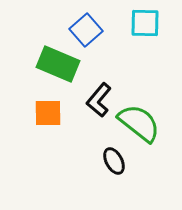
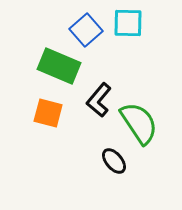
cyan square: moved 17 px left
green rectangle: moved 1 px right, 2 px down
orange square: rotated 16 degrees clockwise
green semicircle: rotated 18 degrees clockwise
black ellipse: rotated 12 degrees counterclockwise
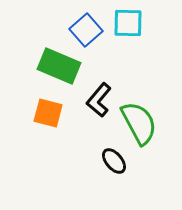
green semicircle: rotated 6 degrees clockwise
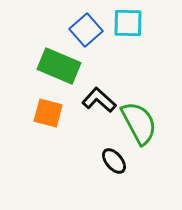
black L-shape: rotated 92 degrees clockwise
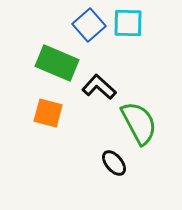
blue square: moved 3 px right, 5 px up
green rectangle: moved 2 px left, 3 px up
black L-shape: moved 13 px up
black ellipse: moved 2 px down
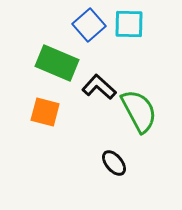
cyan square: moved 1 px right, 1 px down
orange square: moved 3 px left, 1 px up
green semicircle: moved 12 px up
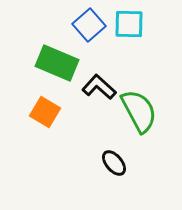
orange square: rotated 16 degrees clockwise
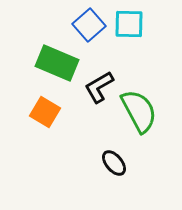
black L-shape: rotated 72 degrees counterclockwise
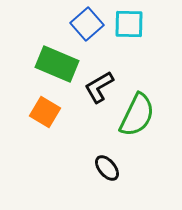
blue square: moved 2 px left, 1 px up
green rectangle: moved 1 px down
green semicircle: moved 2 px left, 4 px down; rotated 54 degrees clockwise
black ellipse: moved 7 px left, 5 px down
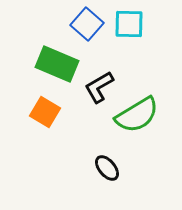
blue square: rotated 8 degrees counterclockwise
green semicircle: rotated 33 degrees clockwise
